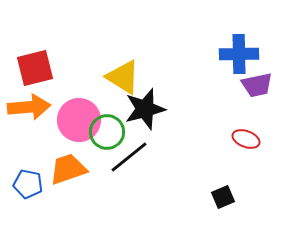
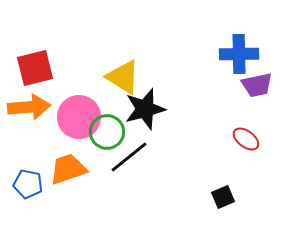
pink circle: moved 3 px up
red ellipse: rotated 16 degrees clockwise
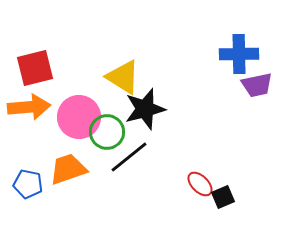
red ellipse: moved 46 px left, 45 px down; rotated 8 degrees clockwise
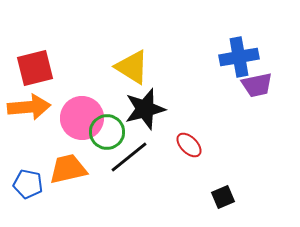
blue cross: moved 3 px down; rotated 9 degrees counterclockwise
yellow triangle: moved 9 px right, 10 px up
pink circle: moved 3 px right, 1 px down
orange trapezoid: rotated 6 degrees clockwise
red ellipse: moved 11 px left, 39 px up
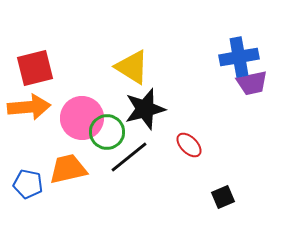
purple trapezoid: moved 5 px left, 2 px up
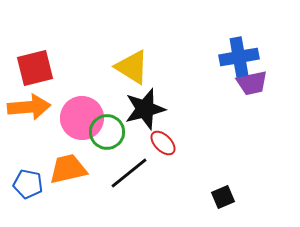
red ellipse: moved 26 px left, 2 px up
black line: moved 16 px down
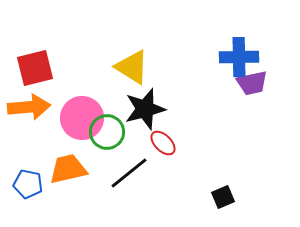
blue cross: rotated 9 degrees clockwise
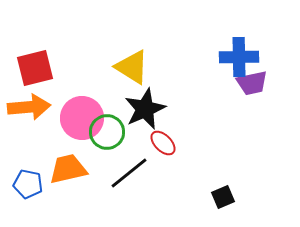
black star: rotated 9 degrees counterclockwise
